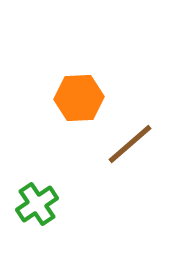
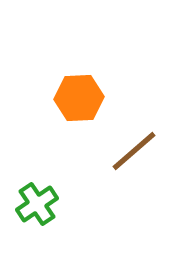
brown line: moved 4 px right, 7 px down
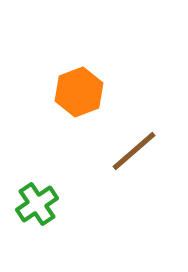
orange hexagon: moved 6 px up; rotated 18 degrees counterclockwise
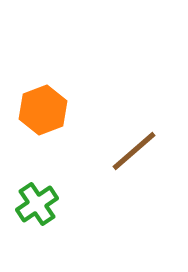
orange hexagon: moved 36 px left, 18 px down
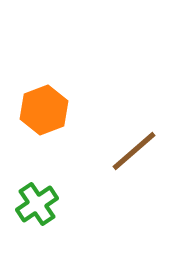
orange hexagon: moved 1 px right
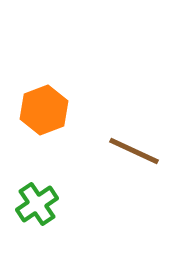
brown line: rotated 66 degrees clockwise
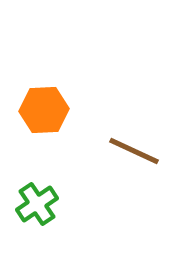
orange hexagon: rotated 18 degrees clockwise
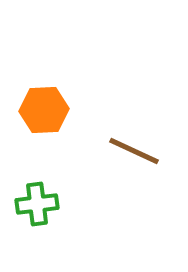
green cross: rotated 27 degrees clockwise
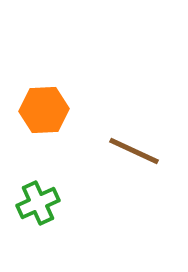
green cross: moved 1 px right, 1 px up; rotated 18 degrees counterclockwise
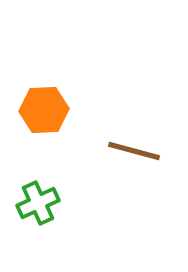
brown line: rotated 10 degrees counterclockwise
